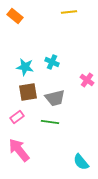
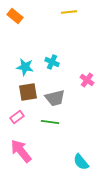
pink arrow: moved 2 px right, 1 px down
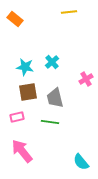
orange rectangle: moved 3 px down
cyan cross: rotated 24 degrees clockwise
pink cross: moved 1 px left, 1 px up; rotated 24 degrees clockwise
gray trapezoid: rotated 90 degrees clockwise
pink rectangle: rotated 24 degrees clockwise
pink arrow: moved 1 px right
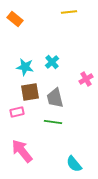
brown square: moved 2 px right
pink rectangle: moved 5 px up
green line: moved 3 px right
cyan semicircle: moved 7 px left, 2 px down
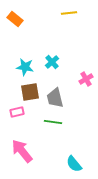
yellow line: moved 1 px down
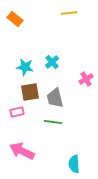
pink arrow: rotated 25 degrees counterclockwise
cyan semicircle: rotated 36 degrees clockwise
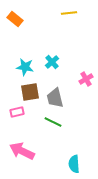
green line: rotated 18 degrees clockwise
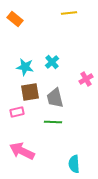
green line: rotated 24 degrees counterclockwise
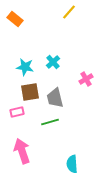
yellow line: moved 1 px up; rotated 42 degrees counterclockwise
cyan cross: moved 1 px right
green line: moved 3 px left; rotated 18 degrees counterclockwise
pink arrow: rotated 45 degrees clockwise
cyan semicircle: moved 2 px left
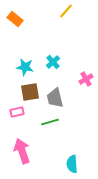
yellow line: moved 3 px left, 1 px up
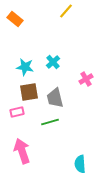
brown square: moved 1 px left
cyan semicircle: moved 8 px right
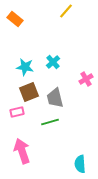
brown square: rotated 12 degrees counterclockwise
